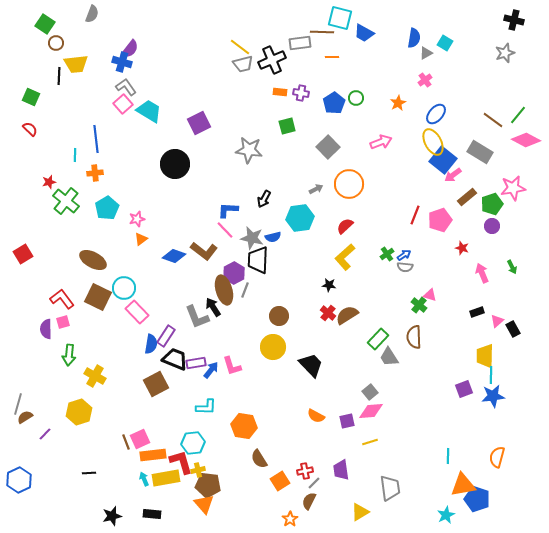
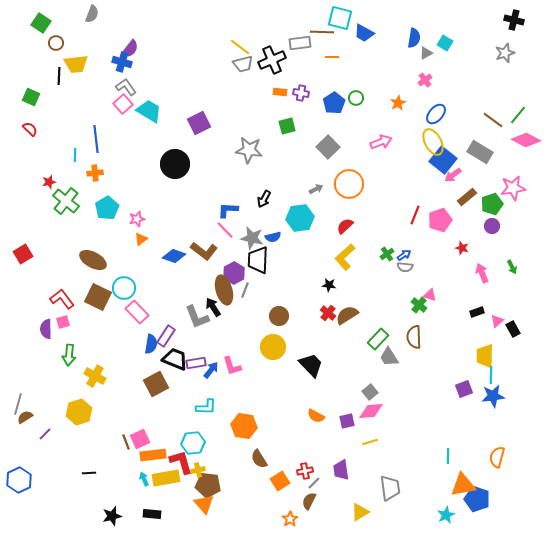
green square at (45, 24): moved 4 px left, 1 px up
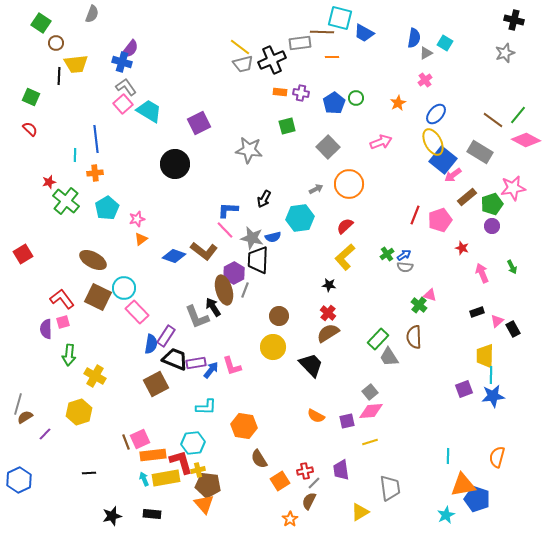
brown semicircle at (347, 315): moved 19 px left, 18 px down
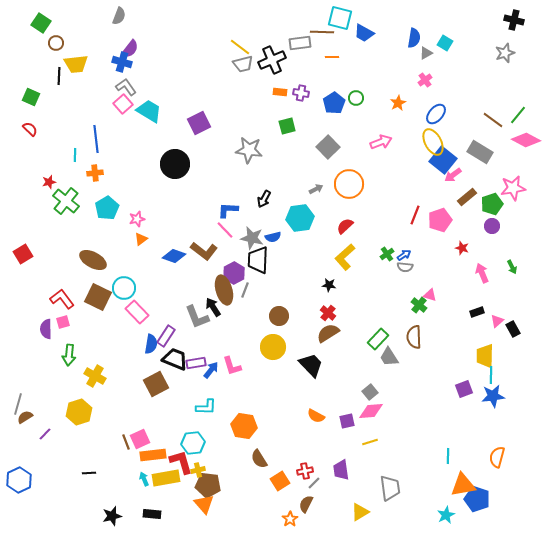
gray semicircle at (92, 14): moved 27 px right, 2 px down
brown semicircle at (309, 501): moved 3 px left, 3 px down
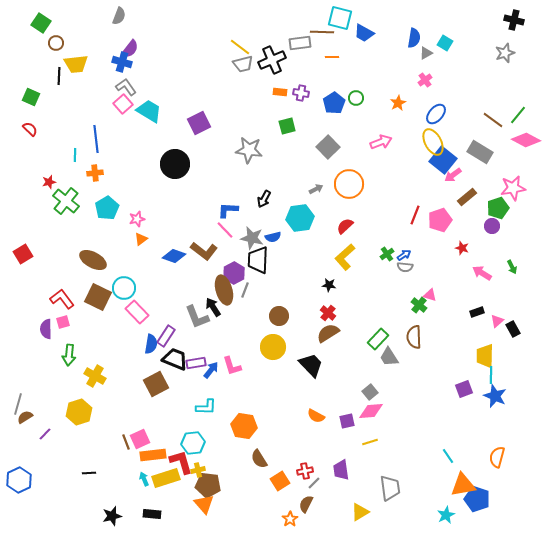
green pentagon at (492, 204): moved 6 px right, 4 px down
pink arrow at (482, 273): rotated 36 degrees counterclockwise
blue star at (493, 396): moved 2 px right; rotated 30 degrees clockwise
cyan line at (448, 456): rotated 35 degrees counterclockwise
yellow rectangle at (166, 478): rotated 8 degrees counterclockwise
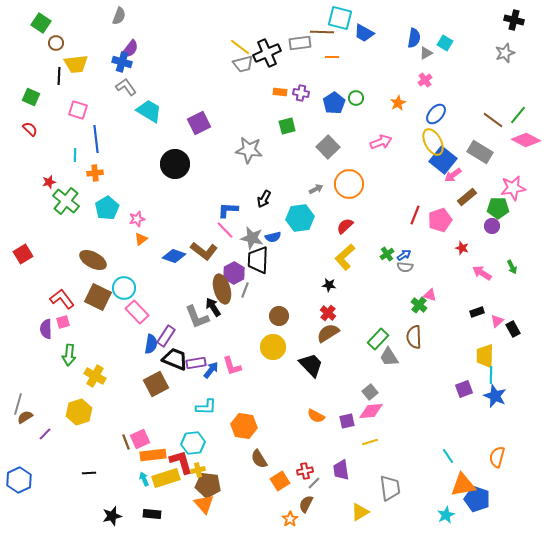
black cross at (272, 60): moved 5 px left, 7 px up
pink square at (123, 104): moved 45 px left, 6 px down; rotated 30 degrees counterclockwise
green pentagon at (498, 208): rotated 20 degrees clockwise
brown ellipse at (224, 290): moved 2 px left, 1 px up
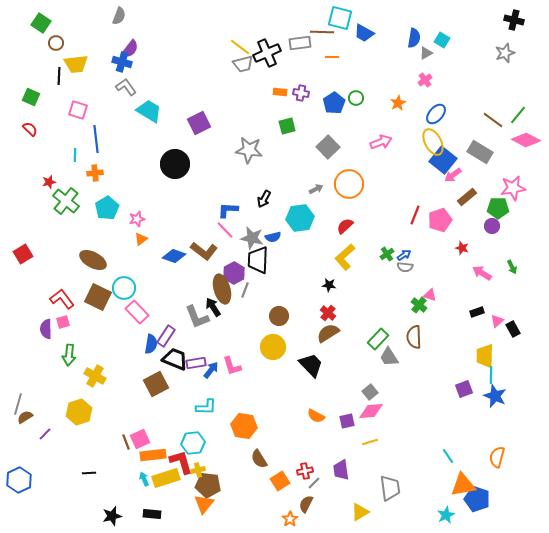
cyan square at (445, 43): moved 3 px left, 3 px up
orange triangle at (204, 504): rotated 20 degrees clockwise
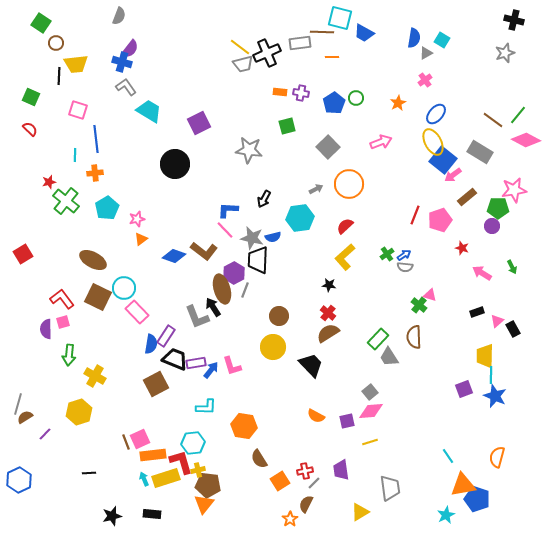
pink star at (513, 188): moved 1 px right, 2 px down
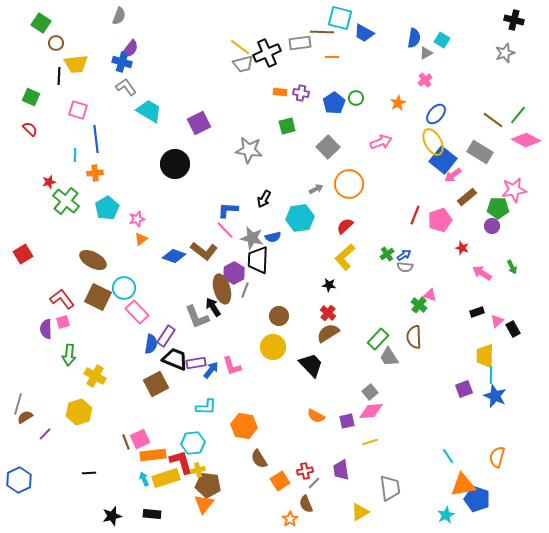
brown semicircle at (306, 504): rotated 48 degrees counterclockwise
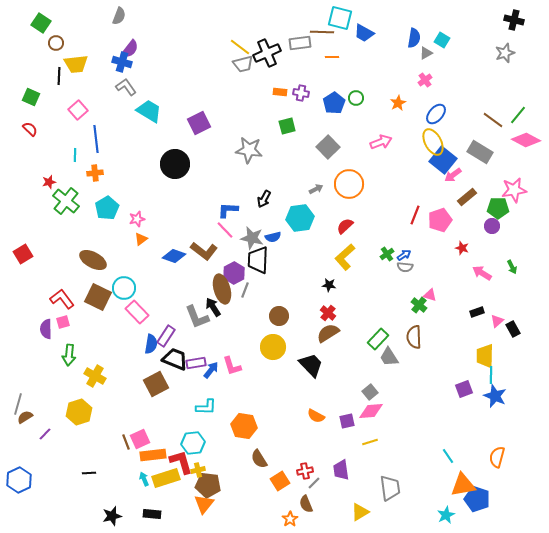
pink square at (78, 110): rotated 30 degrees clockwise
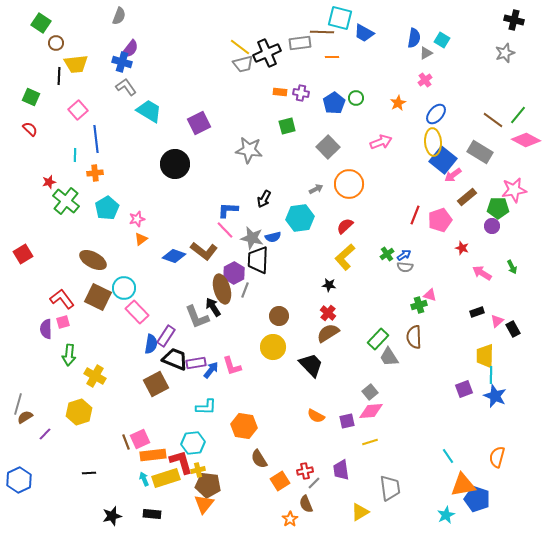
yellow ellipse at (433, 142): rotated 24 degrees clockwise
green cross at (419, 305): rotated 35 degrees clockwise
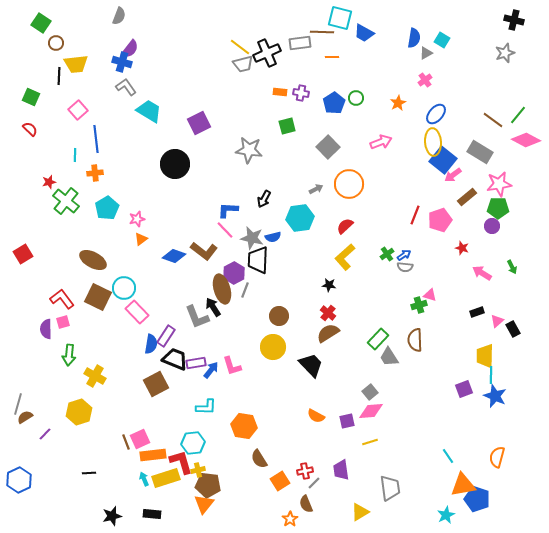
pink star at (514, 190): moved 15 px left, 6 px up
brown semicircle at (414, 337): moved 1 px right, 3 px down
